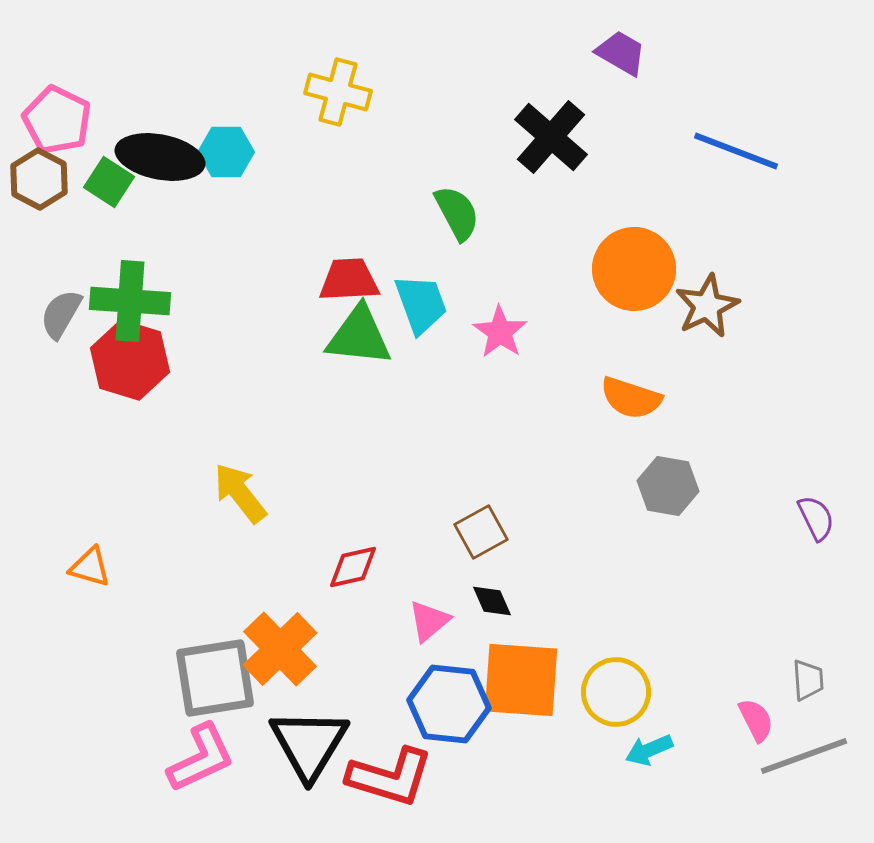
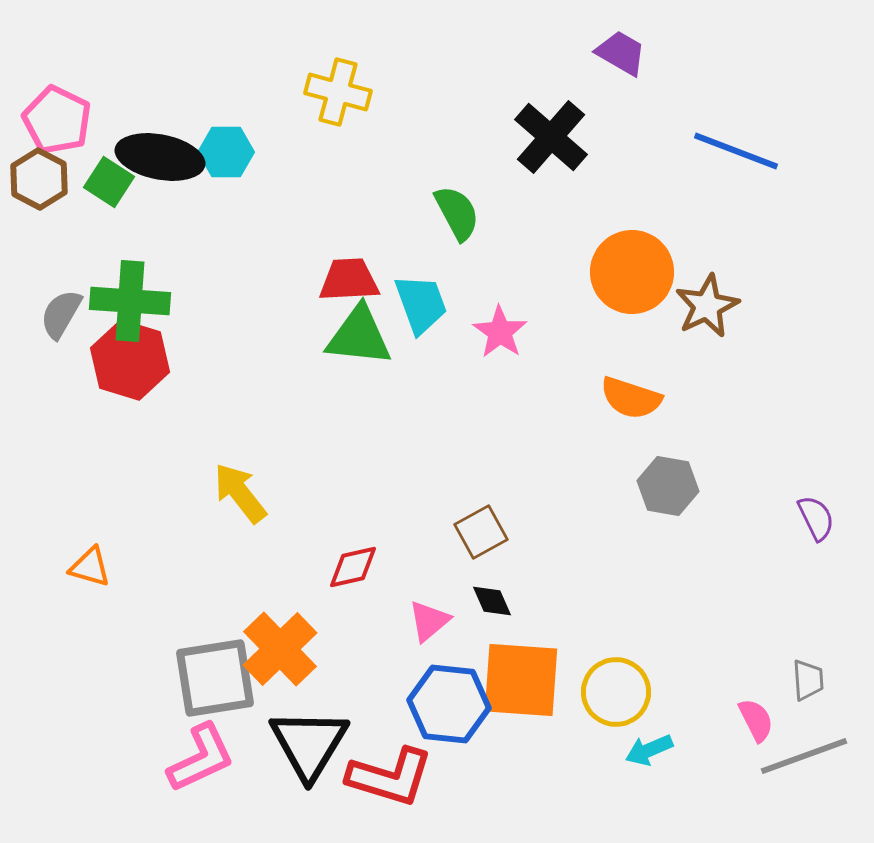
orange circle: moved 2 px left, 3 px down
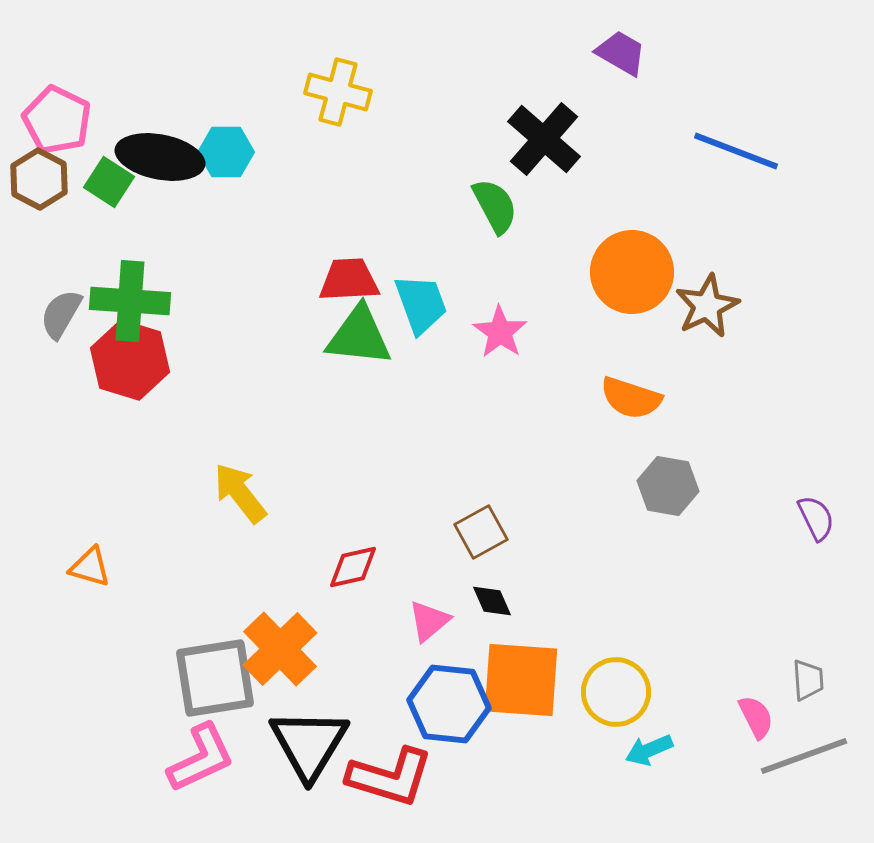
black cross: moved 7 px left, 2 px down
green semicircle: moved 38 px right, 7 px up
pink semicircle: moved 3 px up
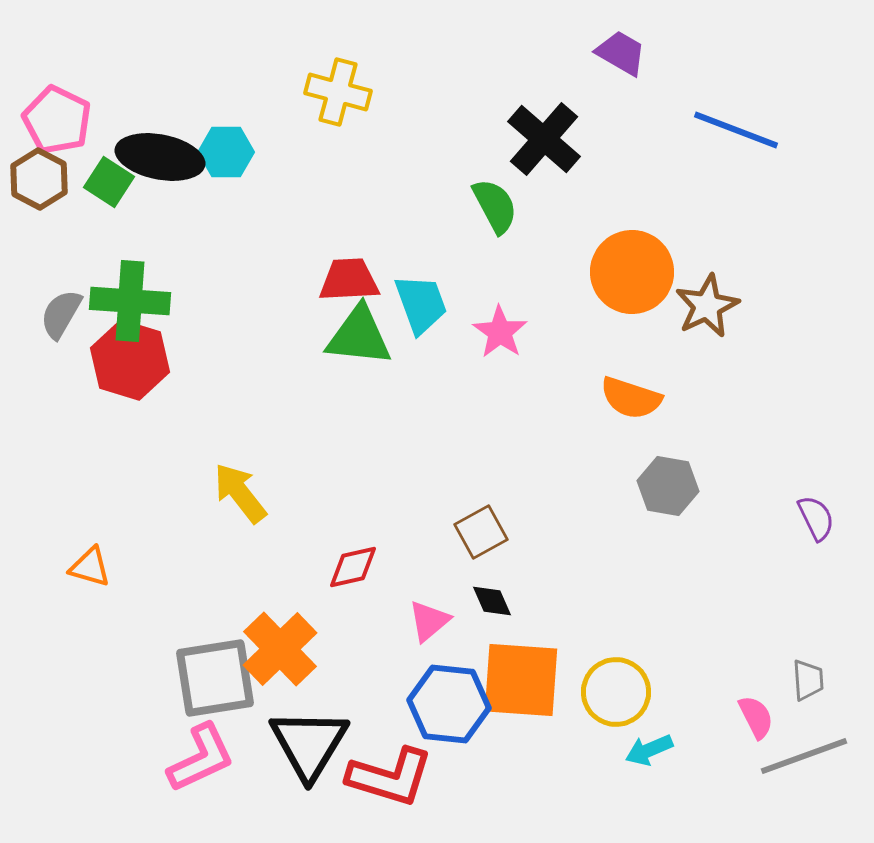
blue line: moved 21 px up
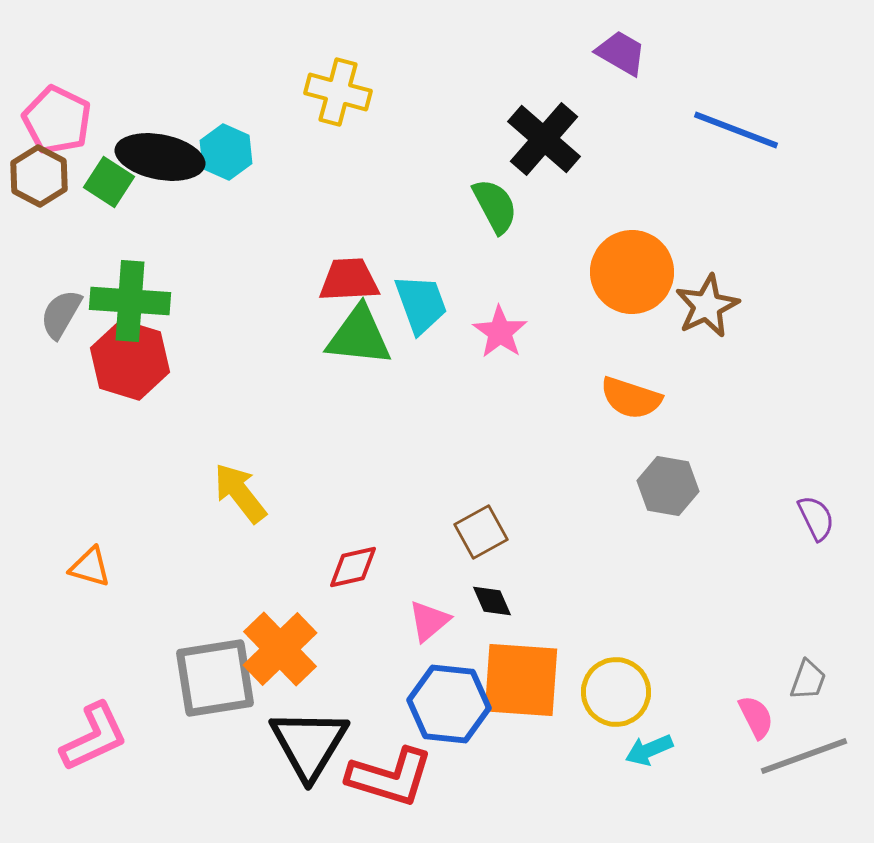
cyan hexagon: rotated 24 degrees clockwise
brown hexagon: moved 3 px up
gray trapezoid: rotated 24 degrees clockwise
pink L-shape: moved 107 px left, 21 px up
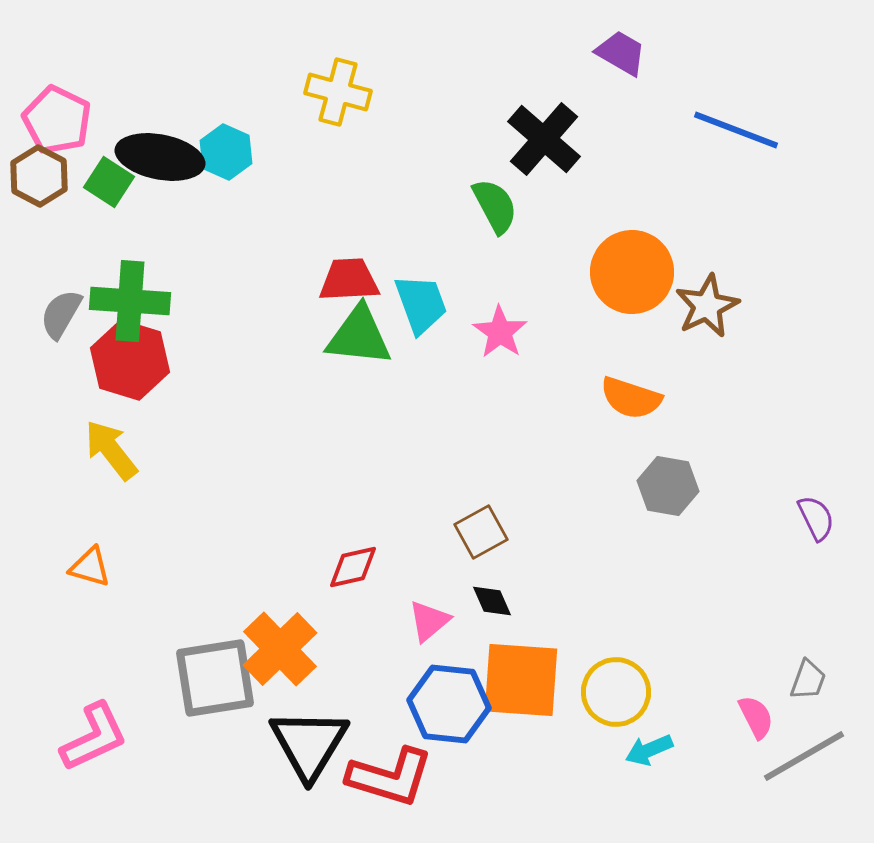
yellow arrow: moved 129 px left, 43 px up
gray line: rotated 10 degrees counterclockwise
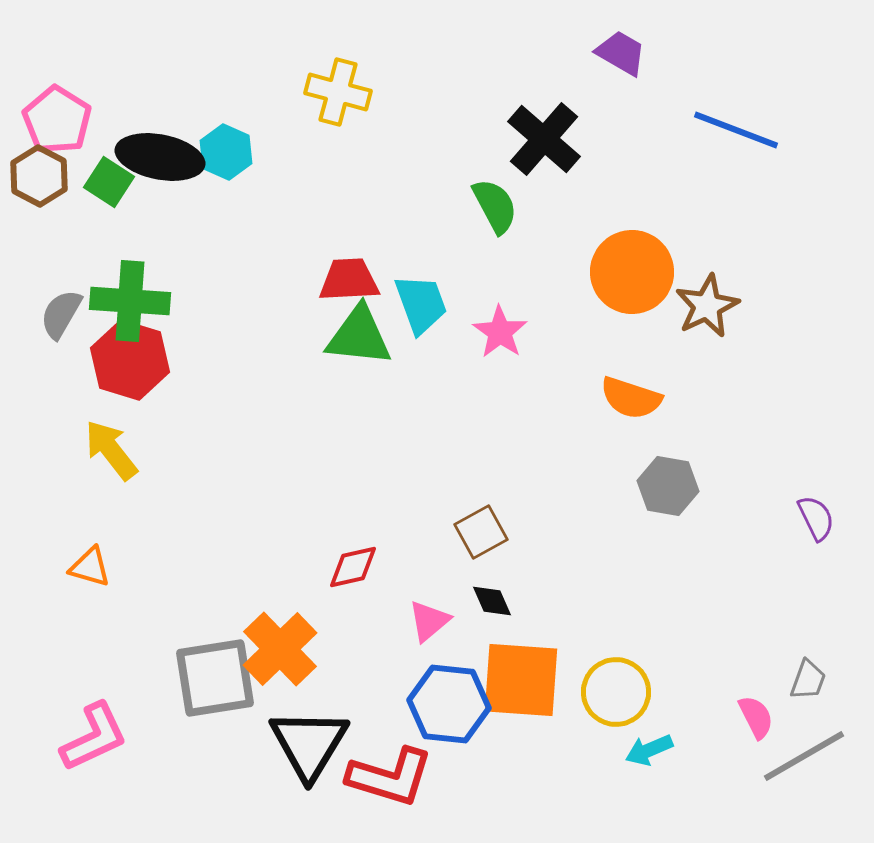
pink pentagon: rotated 6 degrees clockwise
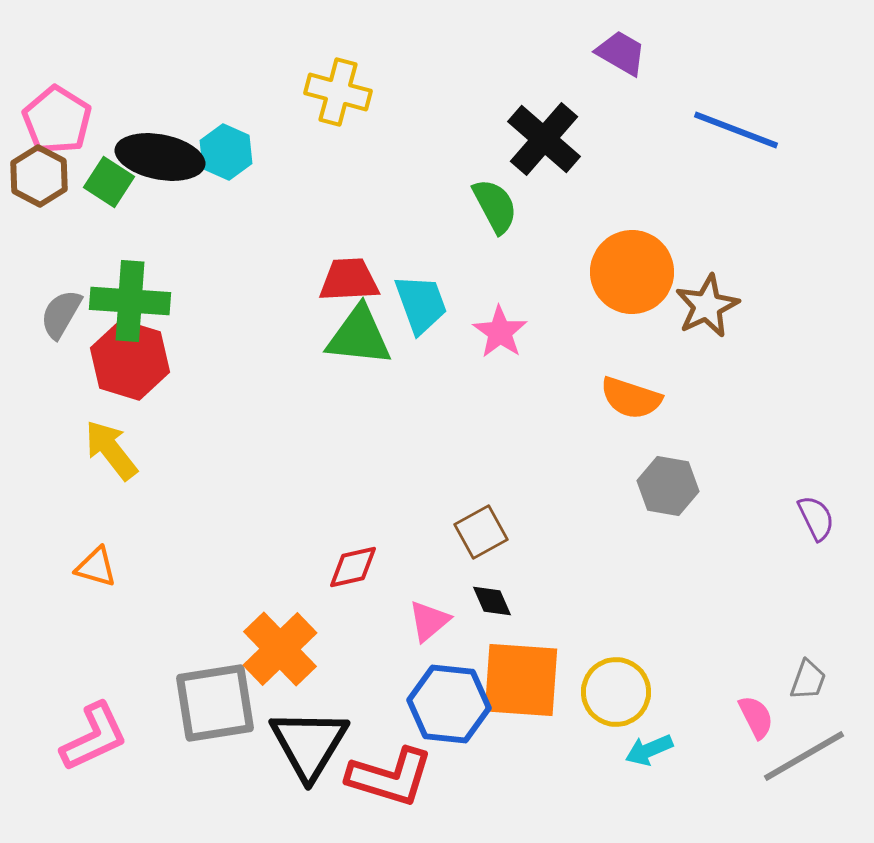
orange triangle: moved 6 px right
gray square: moved 25 px down
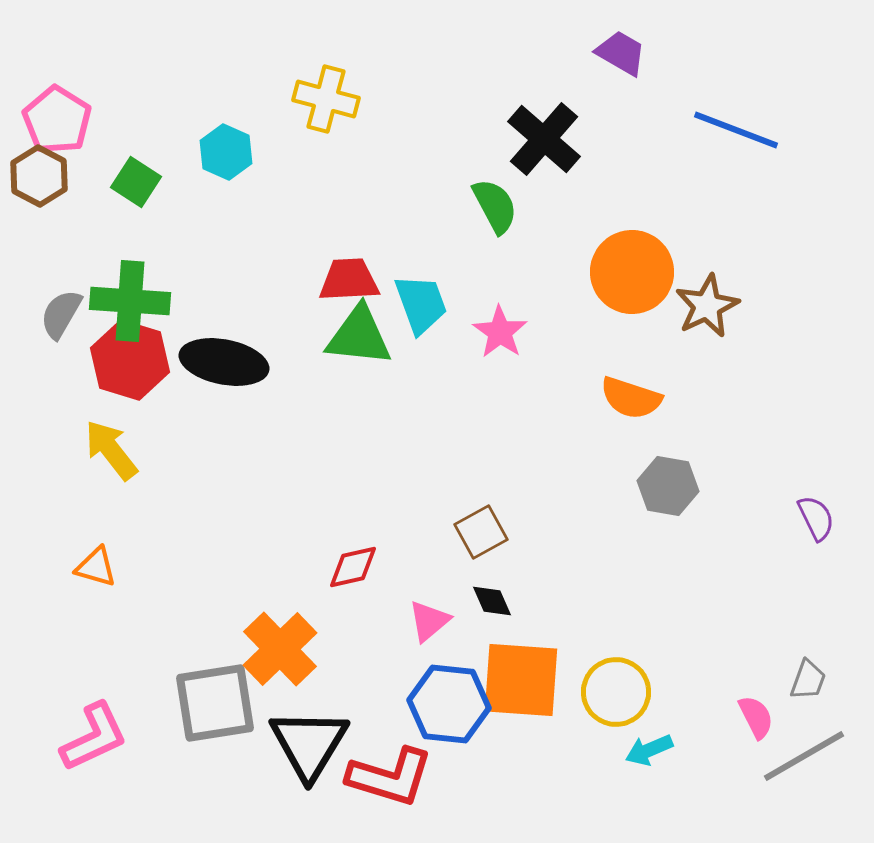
yellow cross: moved 12 px left, 7 px down
black ellipse: moved 64 px right, 205 px down
green square: moved 27 px right
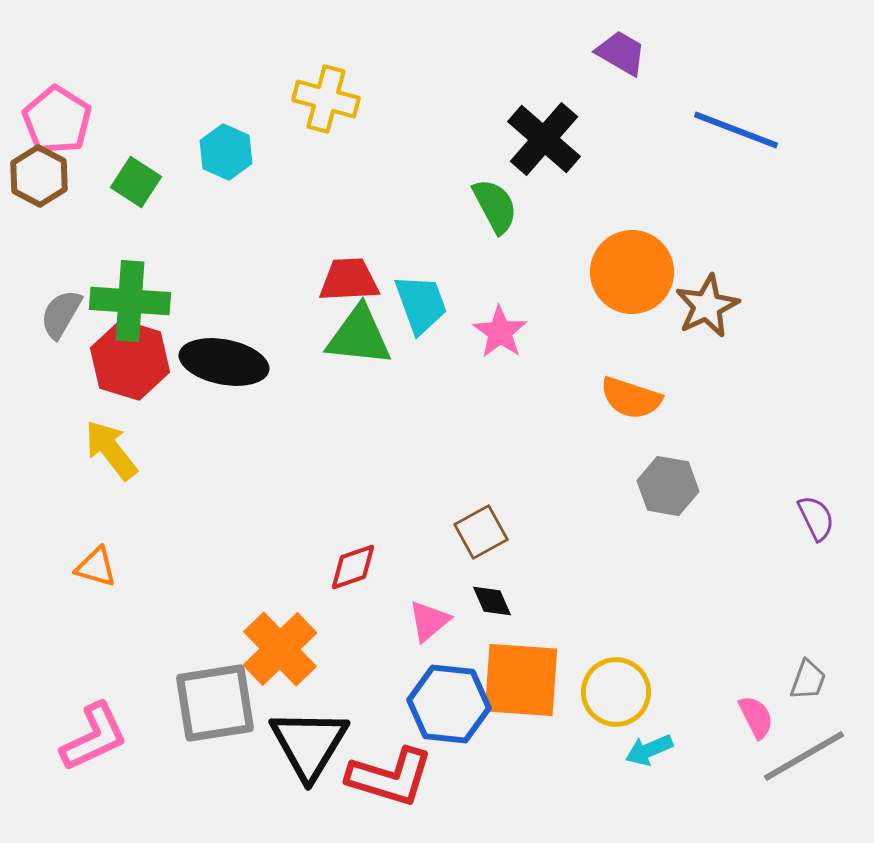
red diamond: rotated 6 degrees counterclockwise
